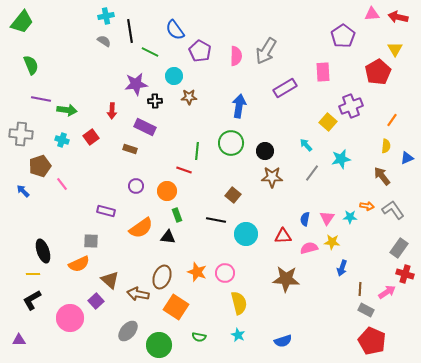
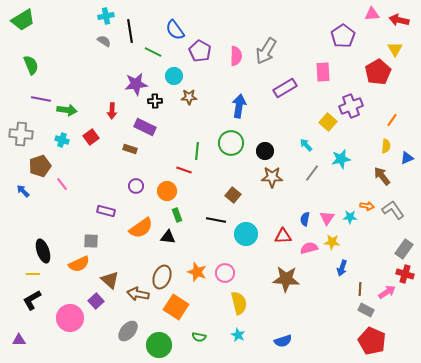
red arrow at (398, 17): moved 1 px right, 3 px down
green trapezoid at (22, 22): moved 1 px right, 2 px up; rotated 20 degrees clockwise
green line at (150, 52): moved 3 px right
gray rectangle at (399, 248): moved 5 px right, 1 px down
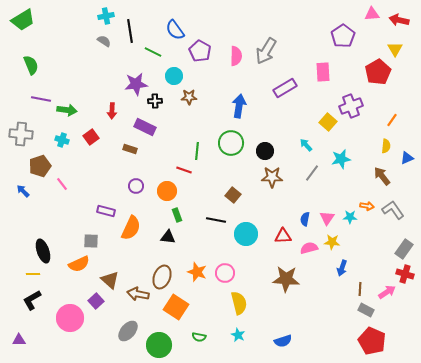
orange semicircle at (141, 228): moved 10 px left; rotated 30 degrees counterclockwise
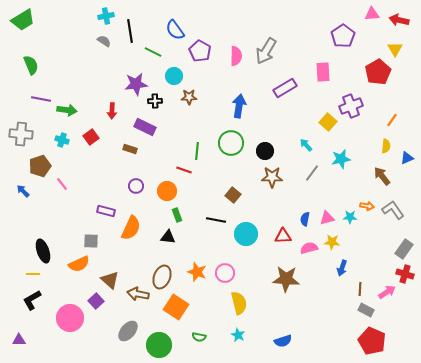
pink triangle at (327, 218): rotated 42 degrees clockwise
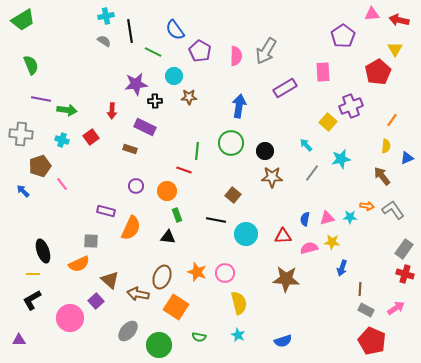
pink arrow at (387, 292): moved 9 px right, 16 px down
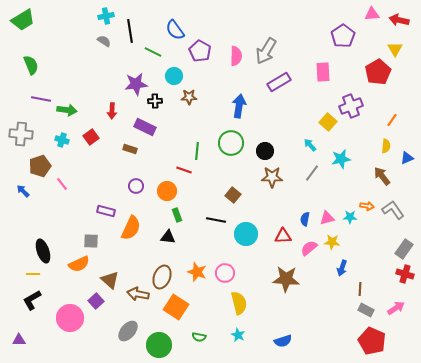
purple rectangle at (285, 88): moved 6 px left, 6 px up
cyan arrow at (306, 145): moved 4 px right
pink semicircle at (309, 248): rotated 24 degrees counterclockwise
